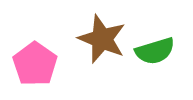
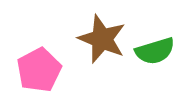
pink pentagon: moved 4 px right, 6 px down; rotated 9 degrees clockwise
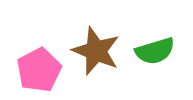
brown star: moved 6 px left, 12 px down
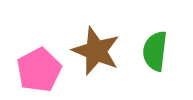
green semicircle: rotated 114 degrees clockwise
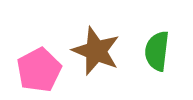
green semicircle: moved 2 px right
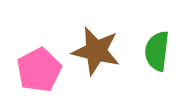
brown star: rotated 9 degrees counterclockwise
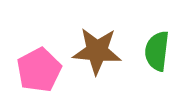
brown star: moved 1 px right; rotated 9 degrees counterclockwise
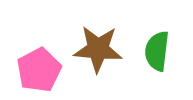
brown star: moved 1 px right, 2 px up
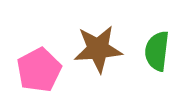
brown star: rotated 9 degrees counterclockwise
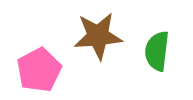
brown star: moved 13 px up
